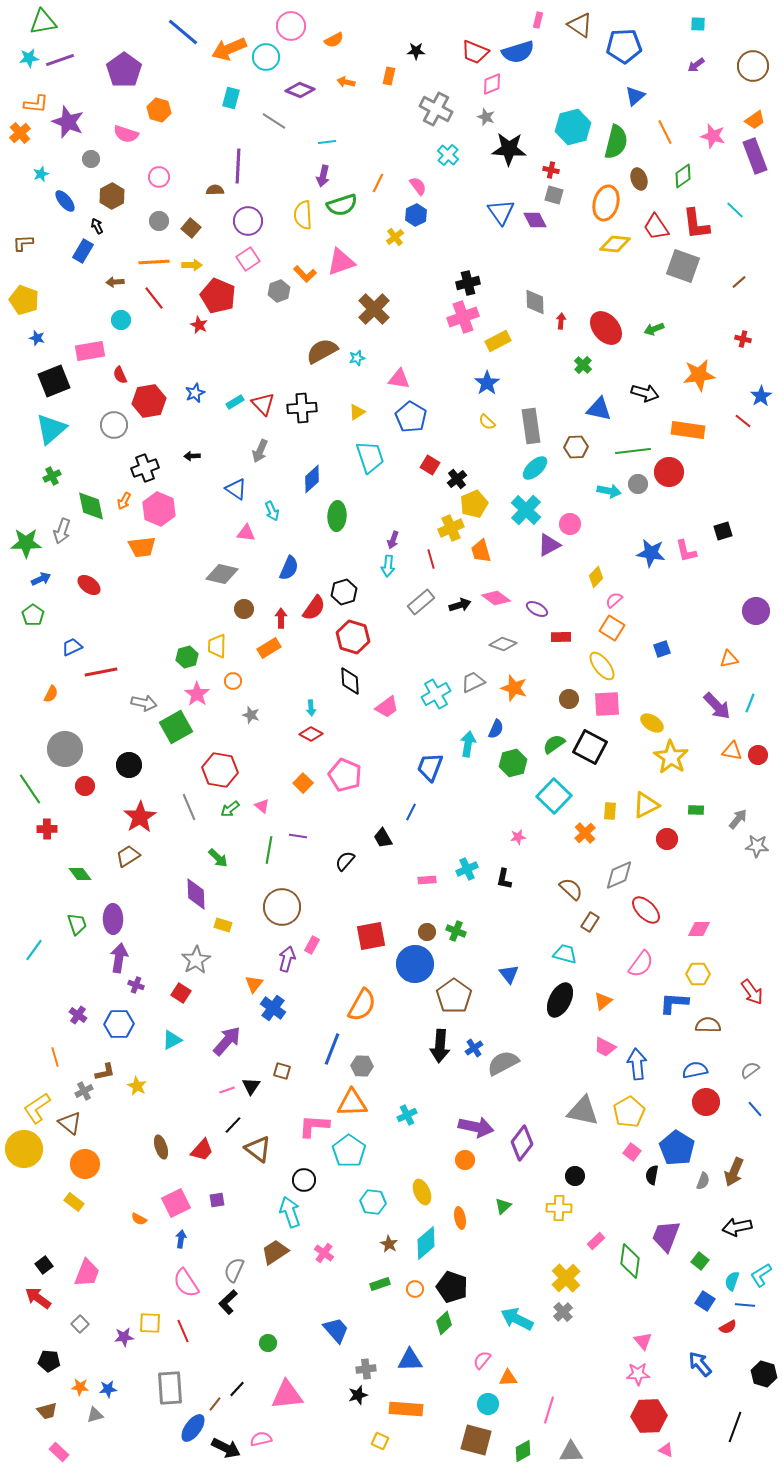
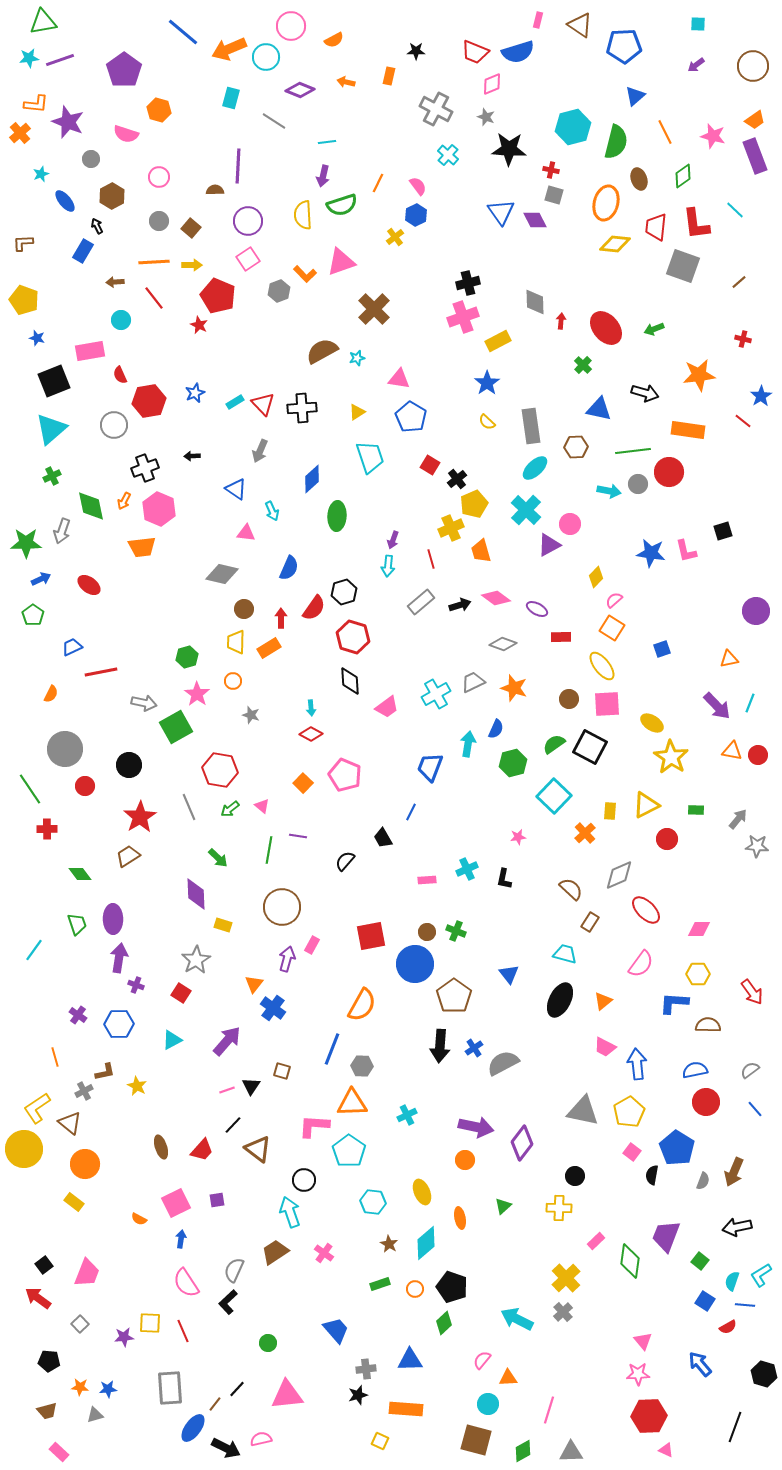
red trapezoid at (656, 227): rotated 40 degrees clockwise
yellow trapezoid at (217, 646): moved 19 px right, 4 px up
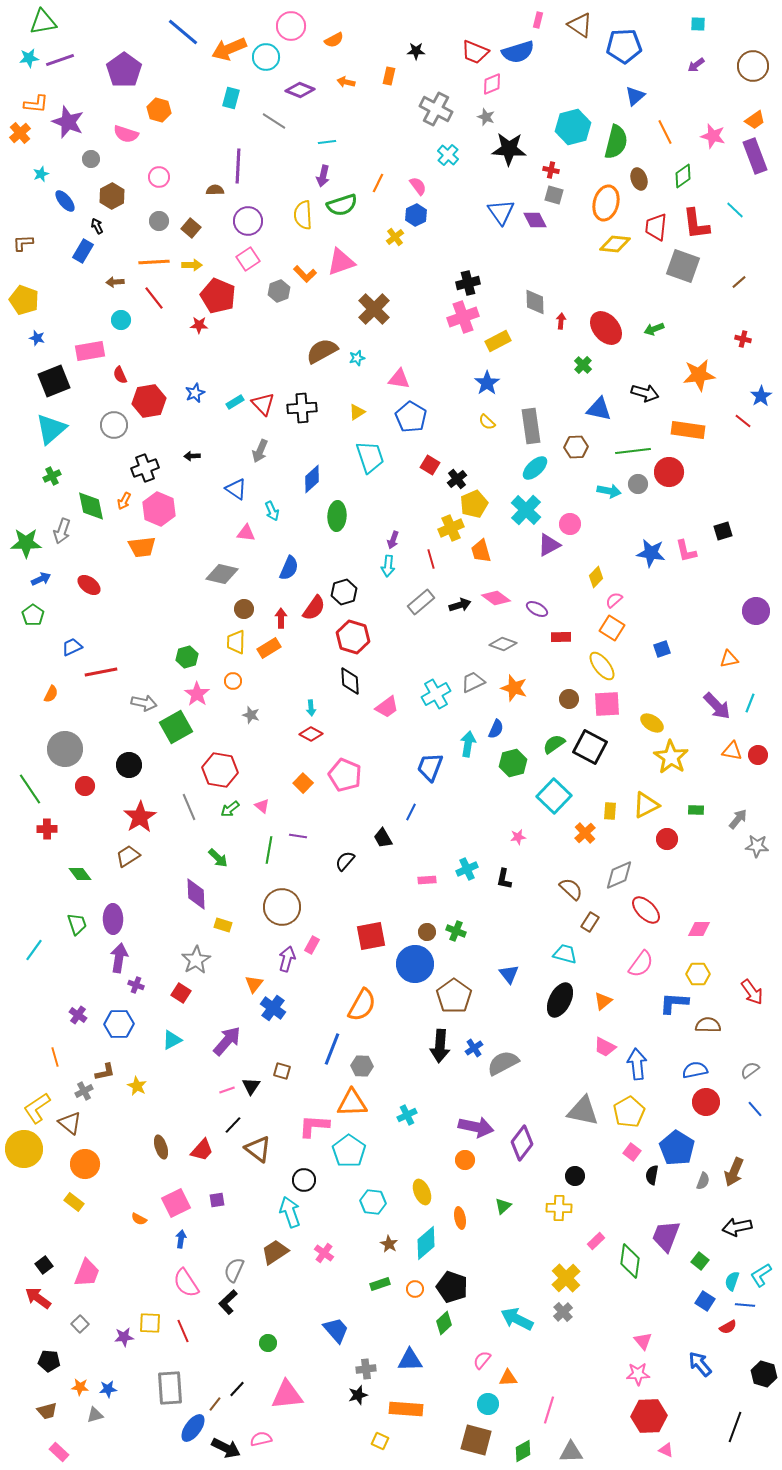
red star at (199, 325): rotated 24 degrees counterclockwise
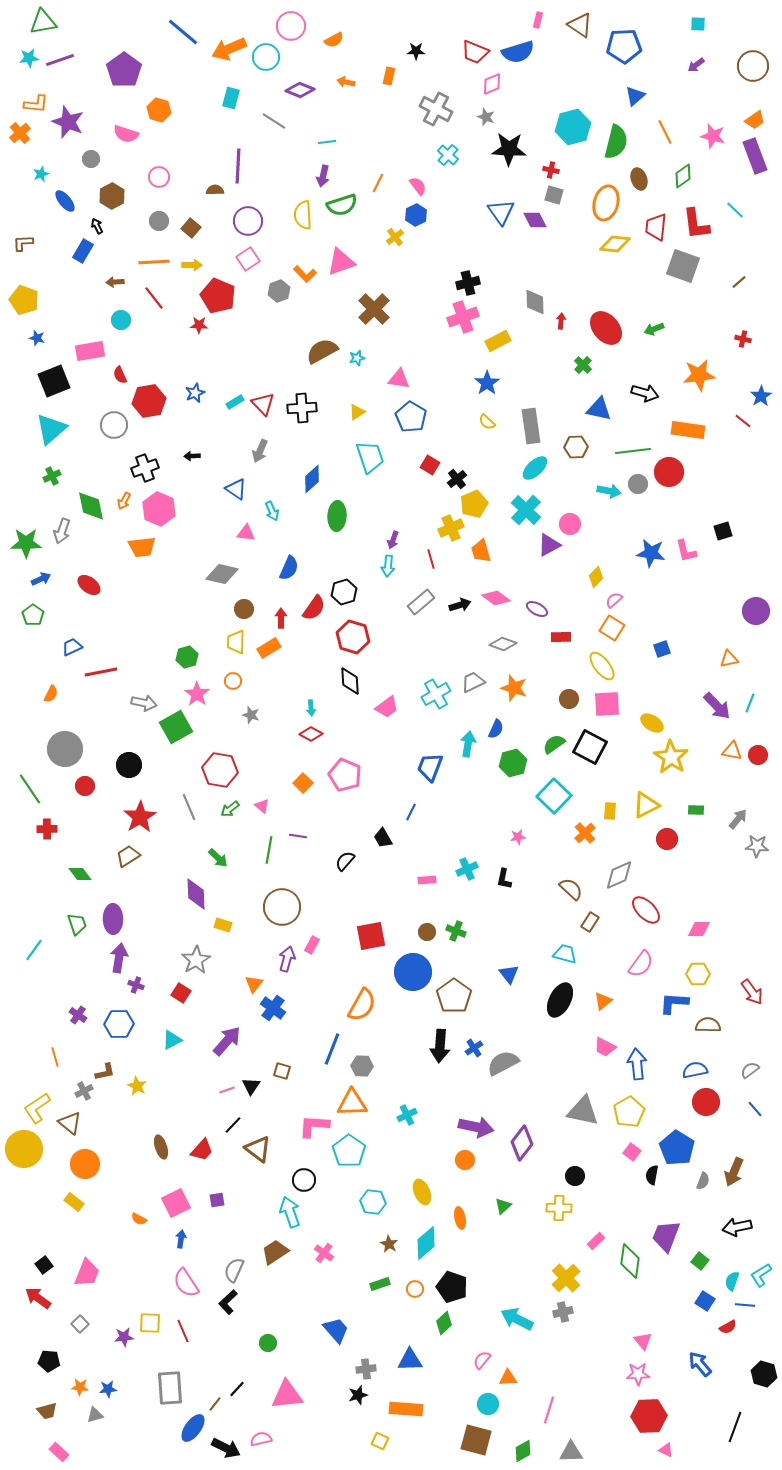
blue circle at (415, 964): moved 2 px left, 8 px down
gray cross at (563, 1312): rotated 30 degrees clockwise
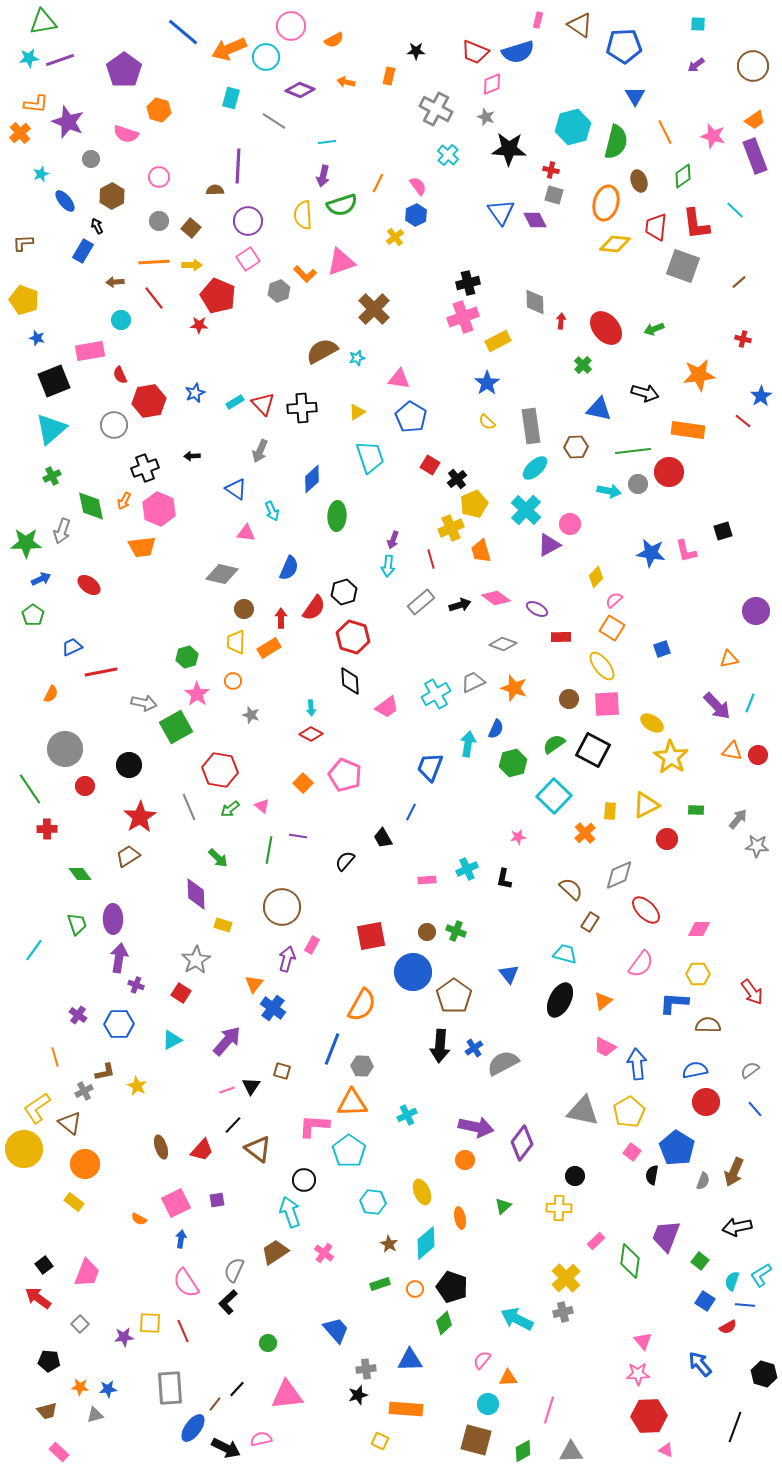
blue triangle at (635, 96): rotated 20 degrees counterclockwise
brown ellipse at (639, 179): moved 2 px down
black square at (590, 747): moved 3 px right, 3 px down
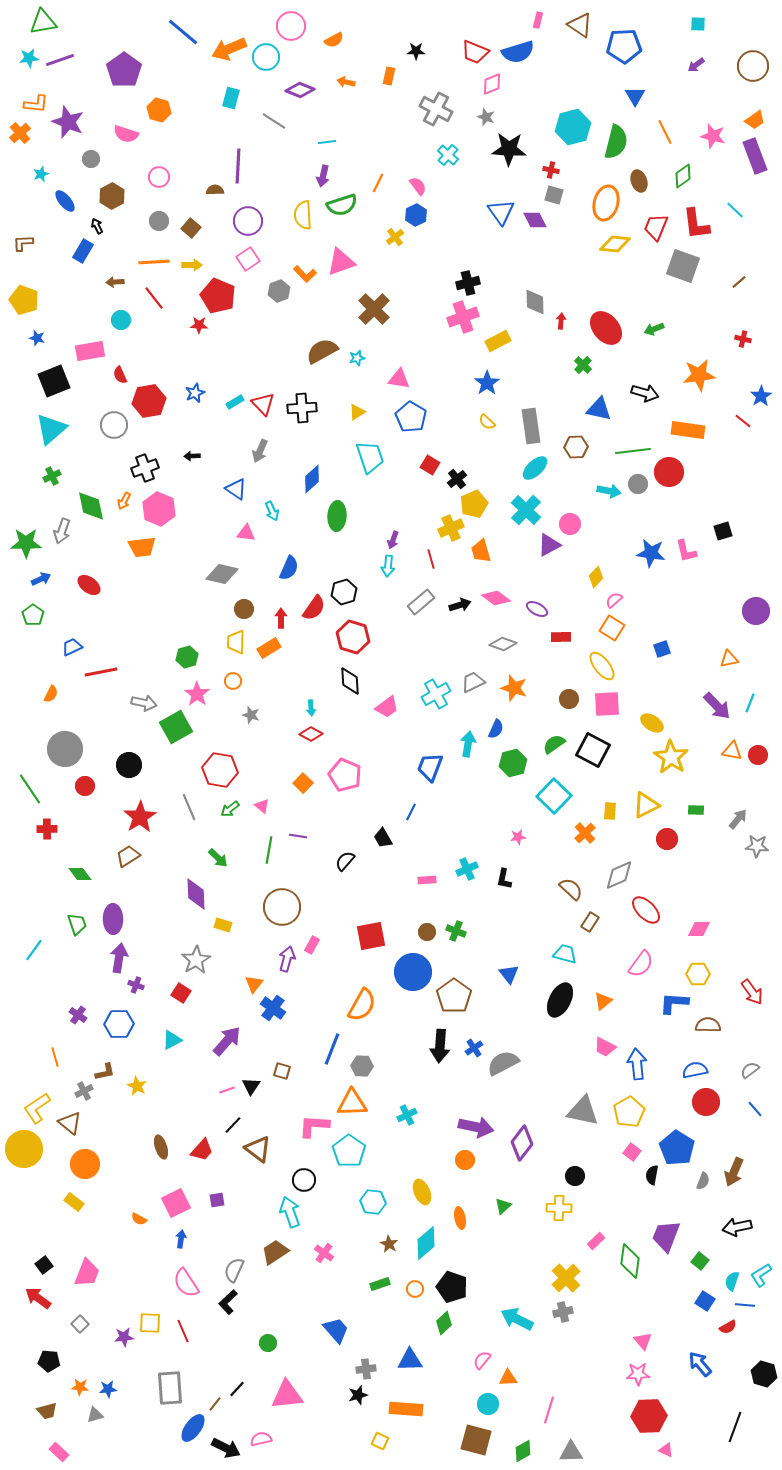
red trapezoid at (656, 227): rotated 16 degrees clockwise
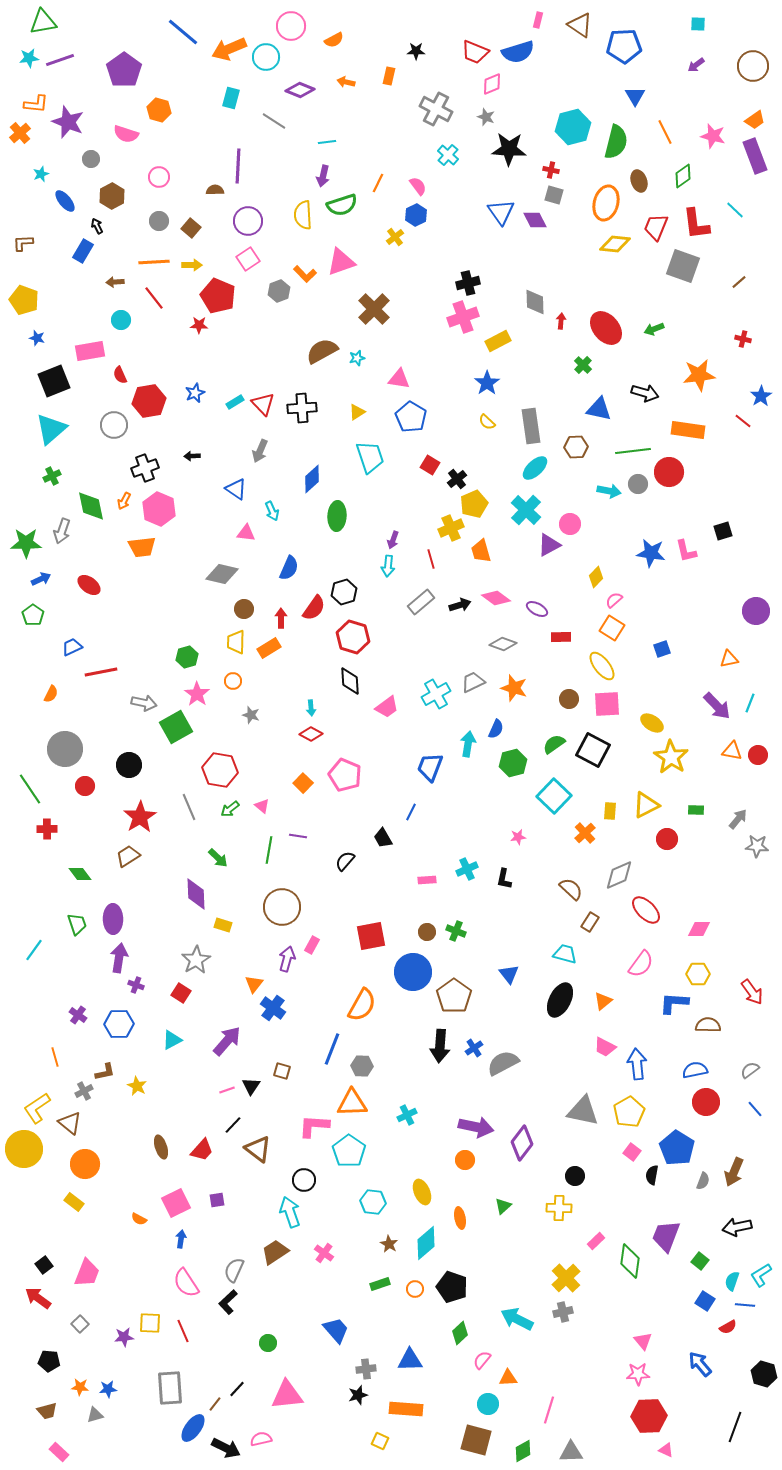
green diamond at (444, 1323): moved 16 px right, 10 px down
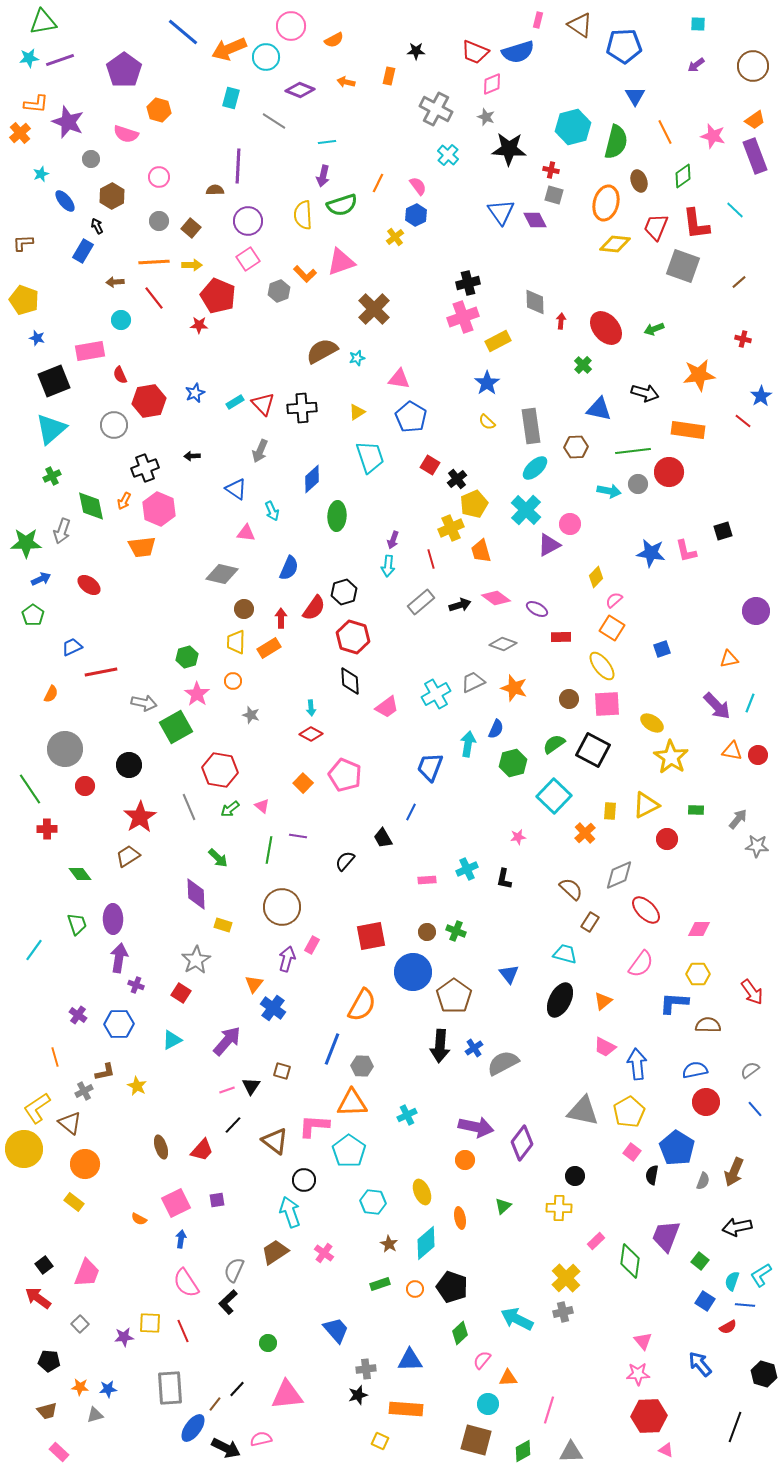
brown triangle at (258, 1149): moved 17 px right, 8 px up
